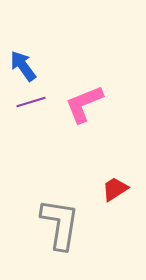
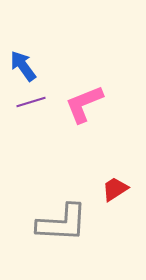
gray L-shape: moved 2 px right, 1 px up; rotated 84 degrees clockwise
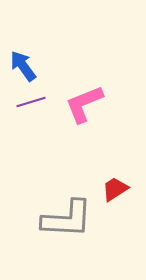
gray L-shape: moved 5 px right, 4 px up
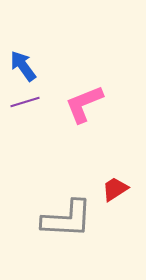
purple line: moved 6 px left
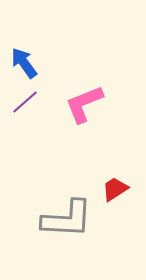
blue arrow: moved 1 px right, 3 px up
purple line: rotated 24 degrees counterclockwise
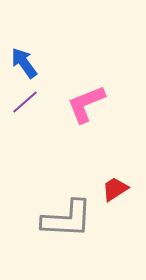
pink L-shape: moved 2 px right
